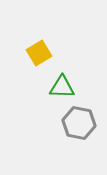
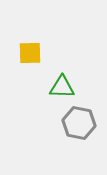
yellow square: moved 9 px left; rotated 30 degrees clockwise
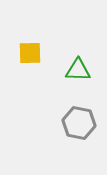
green triangle: moved 16 px right, 17 px up
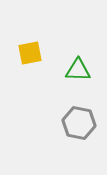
yellow square: rotated 10 degrees counterclockwise
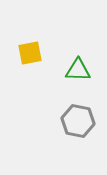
gray hexagon: moved 1 px left, 2 px up
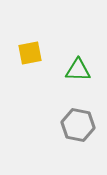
gray hexagon: moved 4 px down
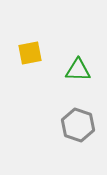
gray hexagon: rotated 8 degrees clockwise
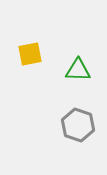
yellow square: moved 1 px down
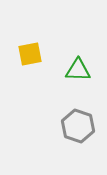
gray hexagon: moved 1 px down
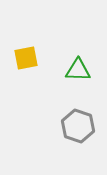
yellow square: moved 4 px left, 4 px down
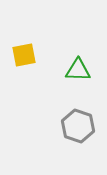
yellow square: moved 2 px left, 3 px up
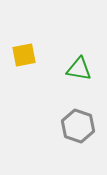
green triangle: moved 1 px right, 1 px up; rotated 8 degrees clockwise
